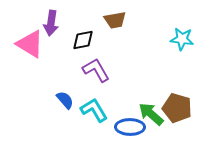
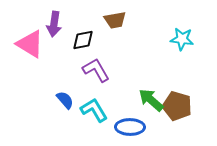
purple arrow: moved 3 px right, 1 px down
brown pentagon: moved 2 px up
green arrow: moved 14 px up
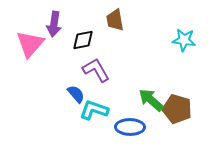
brown trapezoid: rotated 90 degrees clockwise
cyan star: moved 2 px right, 1 px down
pink triangle: rotated 40 degrees clockwise
blue semicircle: moved 11 px right, 6 px up
brown pentagon: moved 3 px down
cyan L-shape: rotated 40 degrees counterclockwise
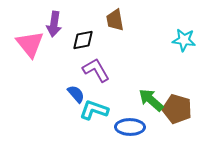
pink triangle: rotated 20 degrees counterclockwise
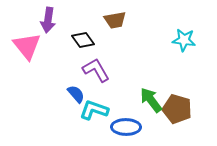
brown trapezoid: rotated 90 degrees counterclockwise
purple arrow: moved 6 px left, 4 px up
black diamond: rotated 65 degrees clockwise
pink triangle: moved 3 px left, 2 px down
green arrow: rotated 12 degrees clockwise
blue ellipse: moved 4 px left
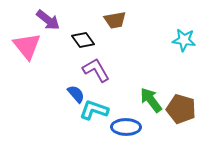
purple arrow: rotated 60 degrees counterclockwise
brown pentagon: moved 4 px right
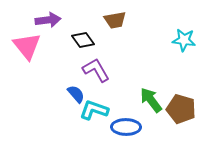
purple arrow: rotated 45 degrees counterclockwise
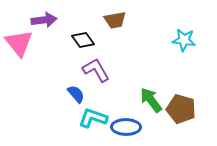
purple arrow: moved 4 px left
pink triangle: moved 8 px left, 3 px up
cyan L-shape: moved 1 px left, 8 px down
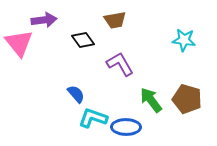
purple L-shape: moved 24 px right, 6 px up
brown pentagon: moved 6 px right, 10 px up
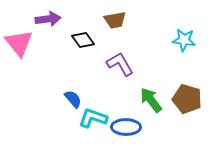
purple arrow: moved 4 px right, 1 px up
blue semicircle: moved 3 px left, 5 px down
